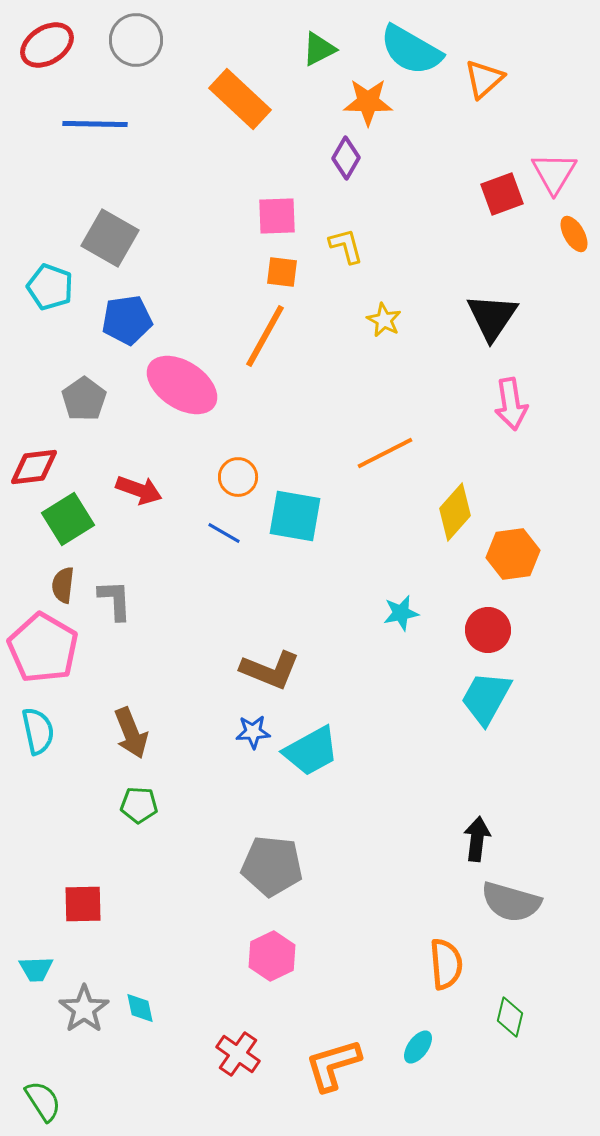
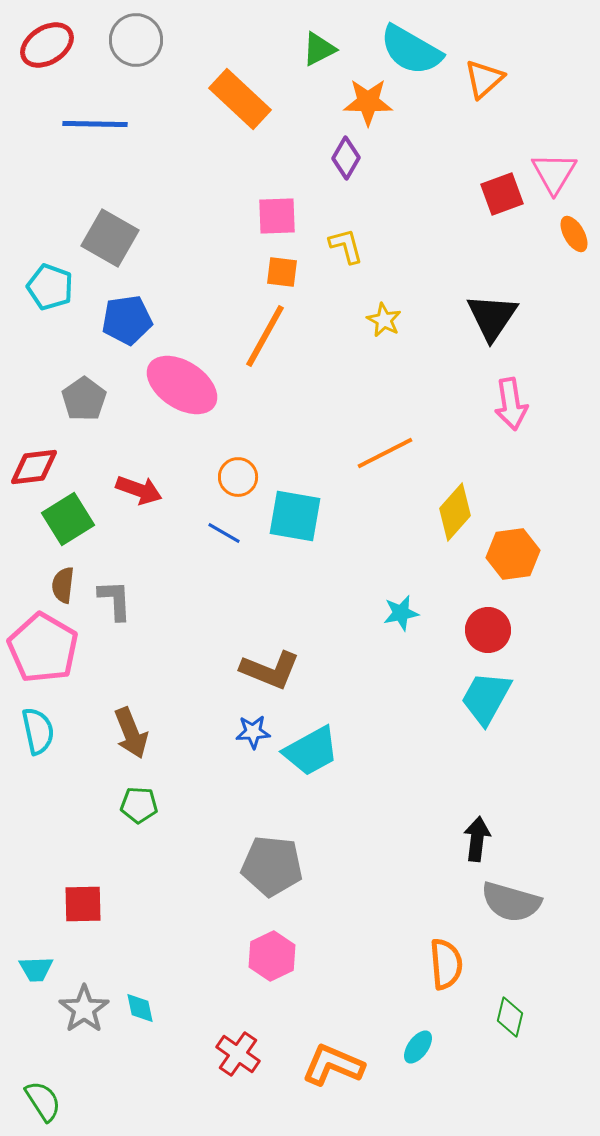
orange L-shape at (333, 1065): rotated 40 degrees clockwise
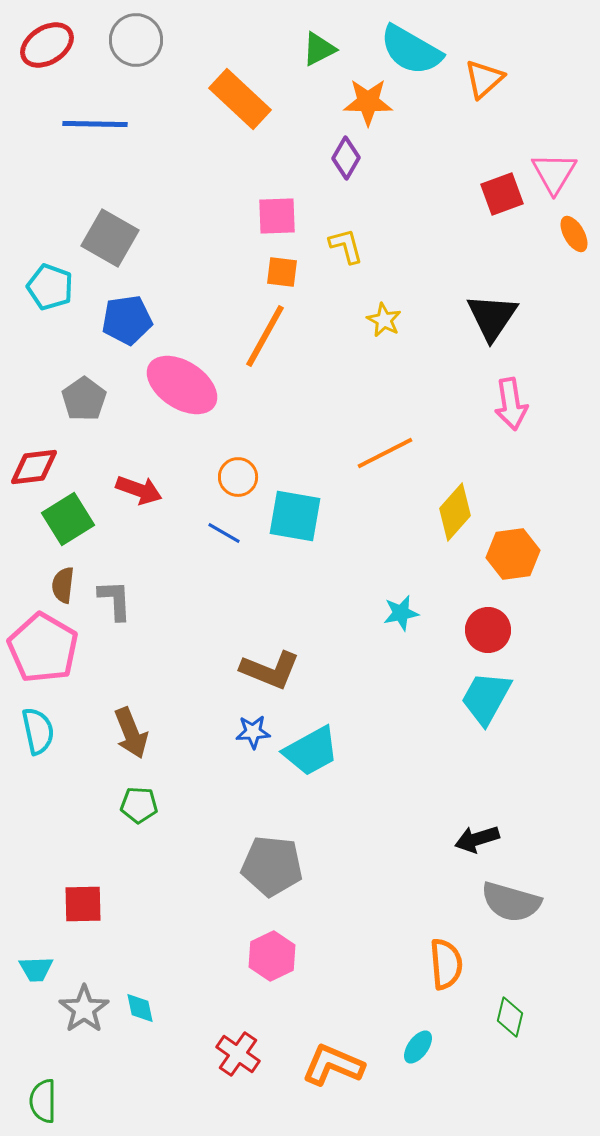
black arrow at (477, 839): rotated 114 degrees counterclockwise
green semicircle at (43, 1101): rotated 147 degrees counterclockwise
